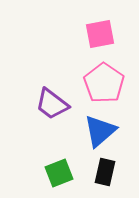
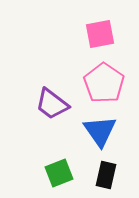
blue triangle: rotated 24 degrees counterclockwise
black rectangle: moved 1 px right, 3 px down
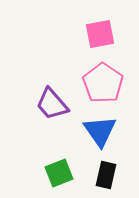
pink pentagon: moved 1 px left
purple trapezoid: rotated 12 degrees clockwise
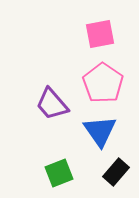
black rectangle: moved 10 px right, 3 px up; rotated 28 degrees clockwise
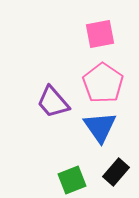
purple trapezoid: moved 1 px right, 2 px up
blue triangle: moved 4 px up
green square: moved 13 px right, 7 px down
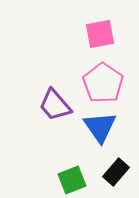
purple trapezoid: moved 2 px right, 3 px down
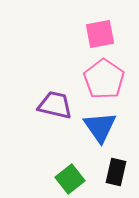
pink pentagon: moved 1 px right, 4 px up
purple trapezoid: rotated 144 degrees clockwise
black rectangle: rotated 28 degrees counterclockwise
green square: moved 2 px left, 1 px up; rotated 16 degrees counterclockwise
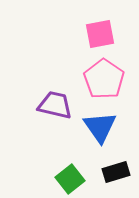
black rectangle: rotated 60 degrees clockwise
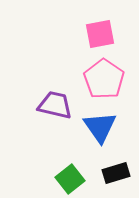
black rectangle: moved 1 px down
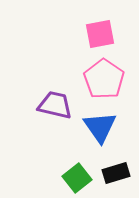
green square: moved 7 px right, 1 px up
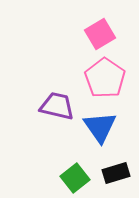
pink square: rotated 20 degrees counterclockwise
pink pentagon: moved 1 px right, 1 px up
purple trapezoid: moved 2 px right, 1 px down
green square: moved 2 px left
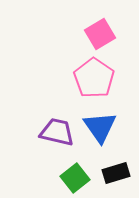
pink pentagon: moved 11 px left
purple trapezoid: moved 26 px down
